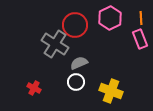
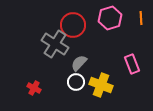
pink hexagon: rotated 10 degrees clockwise
red circle: moved 2 px left
pink rectangle: moved 8 px left, 25 px down
gray semicircle: rotated 24 degrees counterclockwise
yellow cross: moved 10 px left, 6 px up
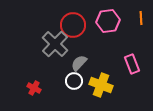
pink hexagon: moved 2 px left, 3 px down; rotated 10 degrees clockwise
gray cross: rotated 12 degrees clockwise
white circle: moved 2 px left, 1 px up
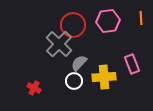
gray cross: moved 4 px right
yellow cross: moved 3 px right, 8 px up; rotated 25 degrees counterclockwise
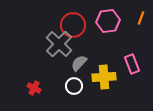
orange line: rotated 24 degrees clockwise
white circle: moved 5 px down
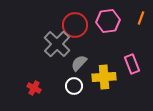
red circle: moved 2 px right
gray cross: moved 2 px left
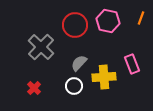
pink hexagon: rotated 20 degrees clockwise
gray cross: moved 16 px left, 3 px down
red cross: rotated 16 degrees clockwise
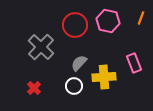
pink rectangle: moved 2 px right, 1 px up
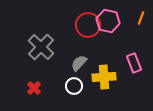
red circle: moved 13 px right
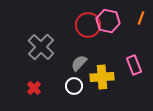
pink rectangle: moved 2 px down
yellow cross: moved 2 px left
